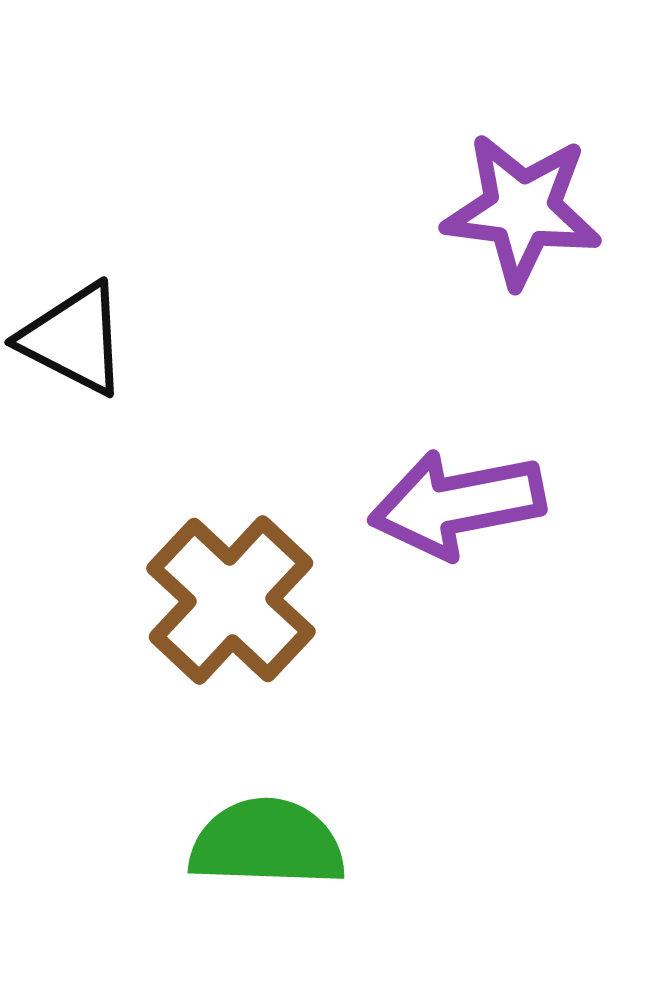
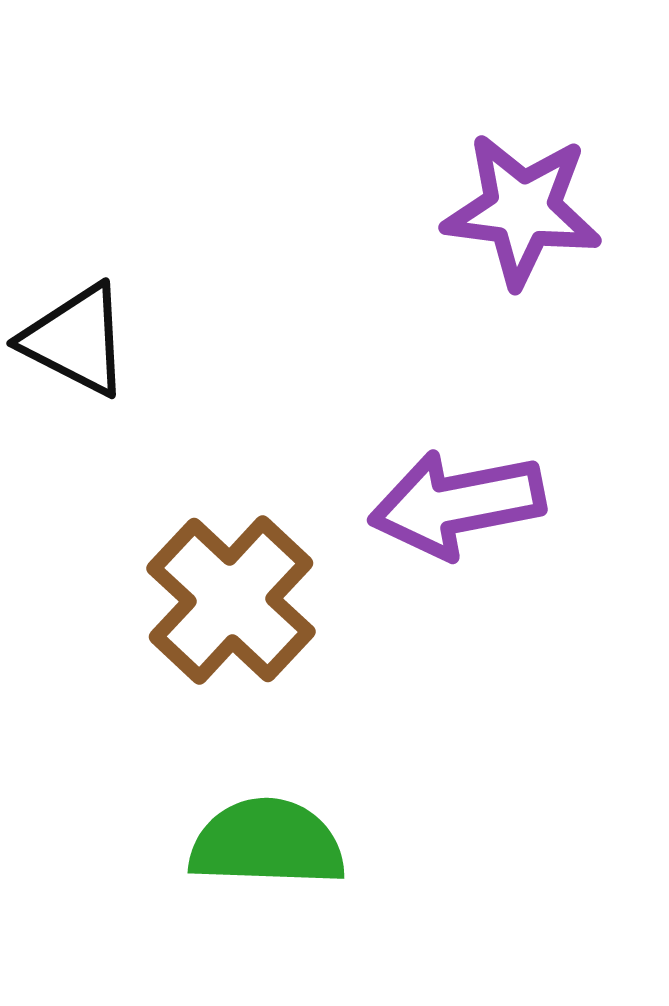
black triangle: moved 2 px right, 1 px down
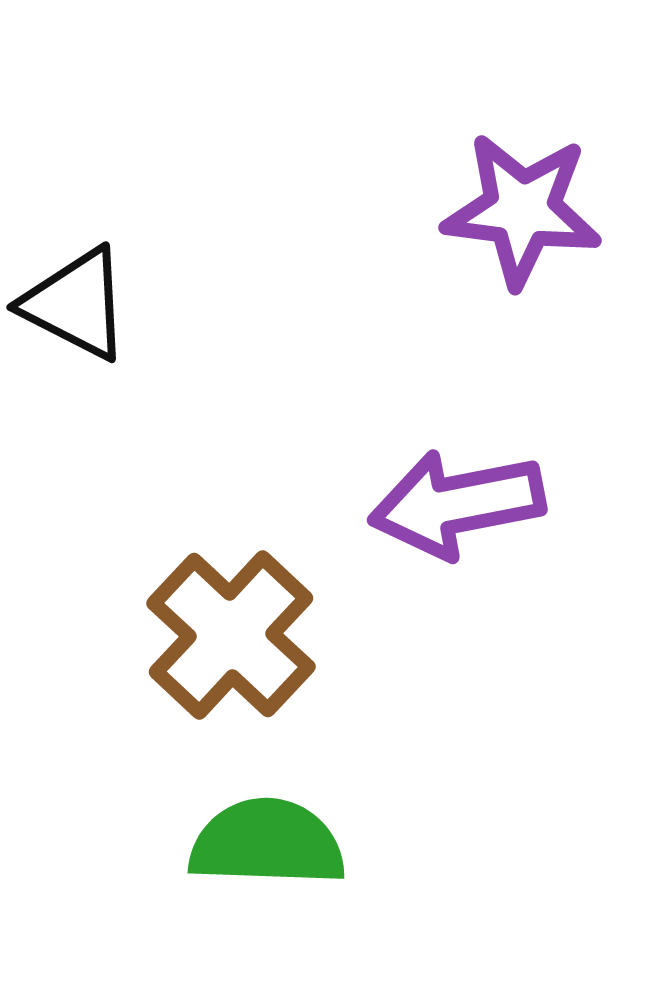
black triangle: moved 36 px up
brown cross: moved 35 px down
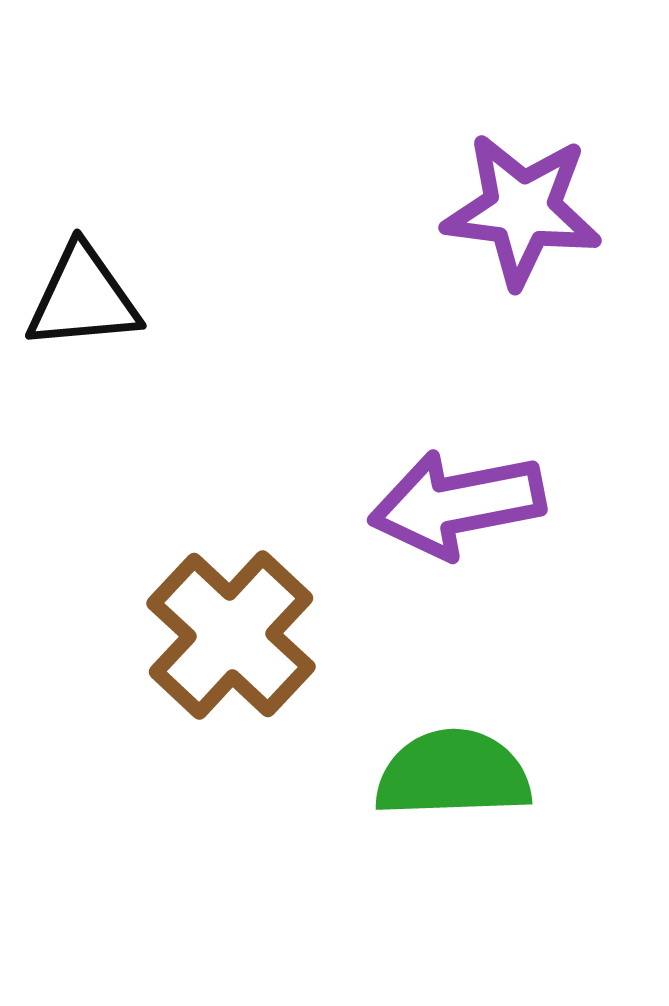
black triangle: moved 7 px right, 6 px up; rotated 32 degrees counterclockwise
green semicircle: moved 186 px right, 69 px up; rotated 4 degrees counterclockwise
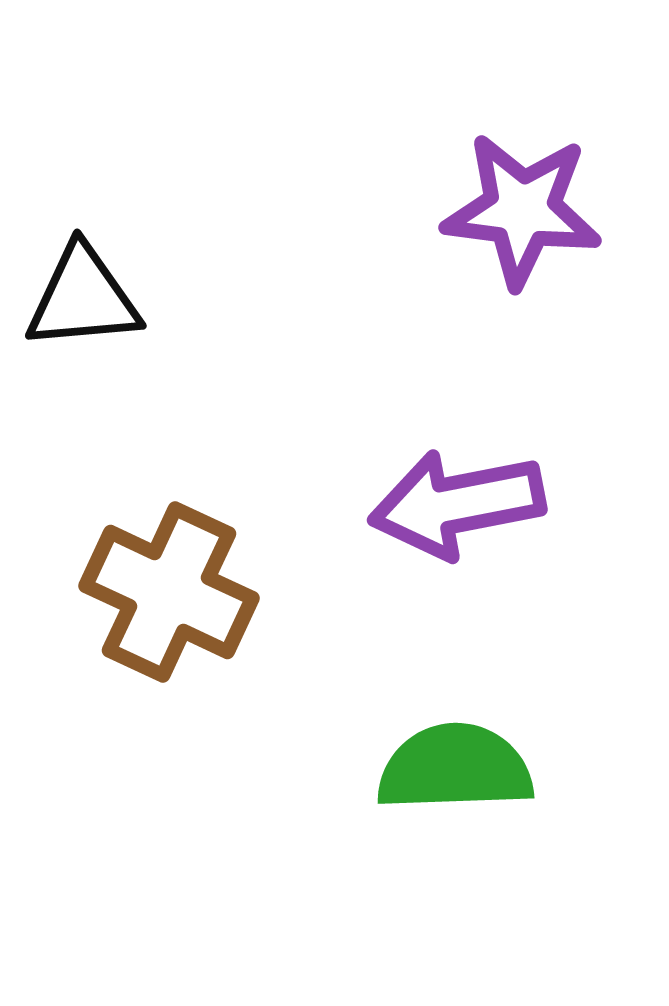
brown cross: moved 62 px left, 43 px up; rotated 18 degrees counterclockwise
green semicircle: moved 2 px right, 6 px up
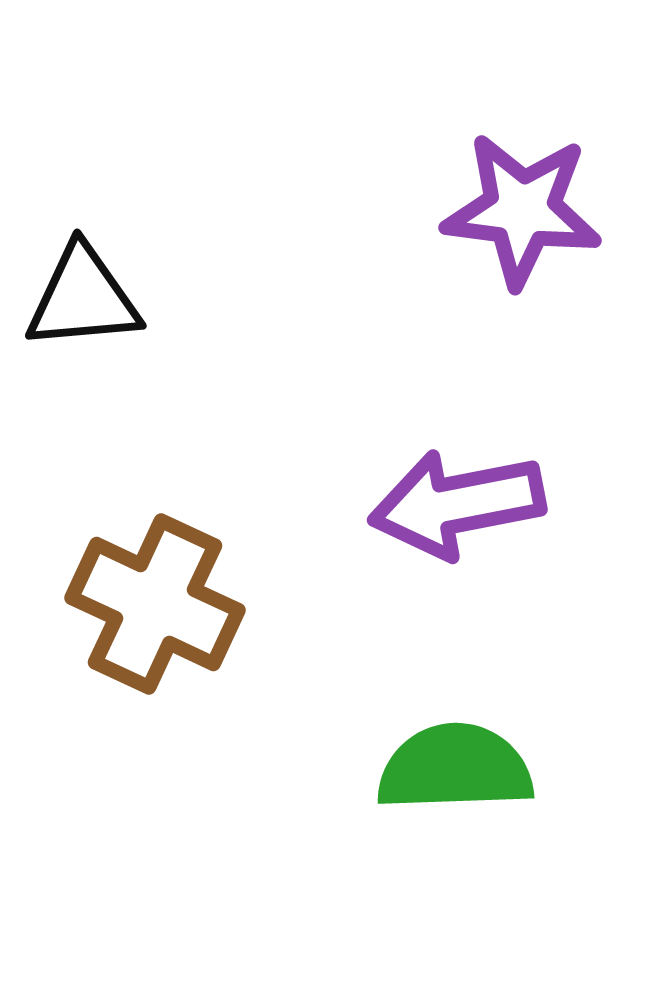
brown cross: moved 14 px left, 12 px down
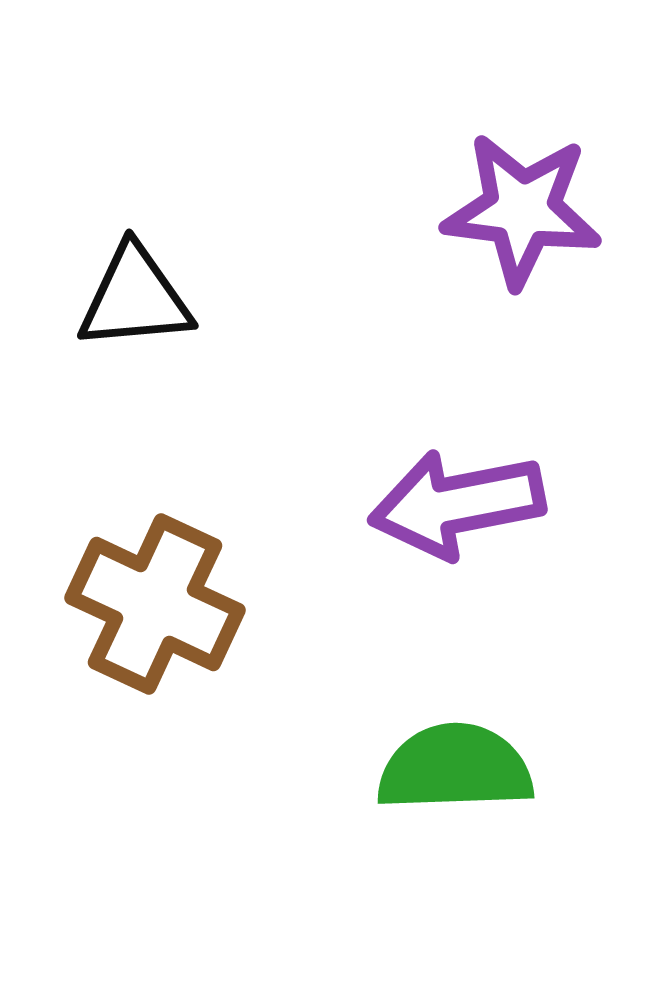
black triangle: moved 52 px right
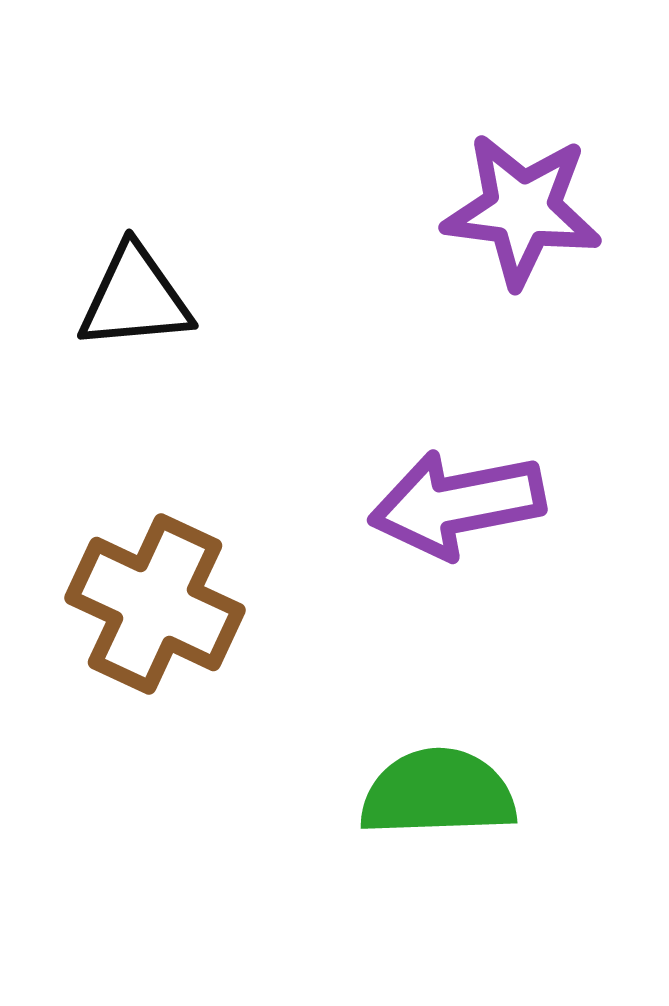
green semicircle: moved 17 px left, 25 px down
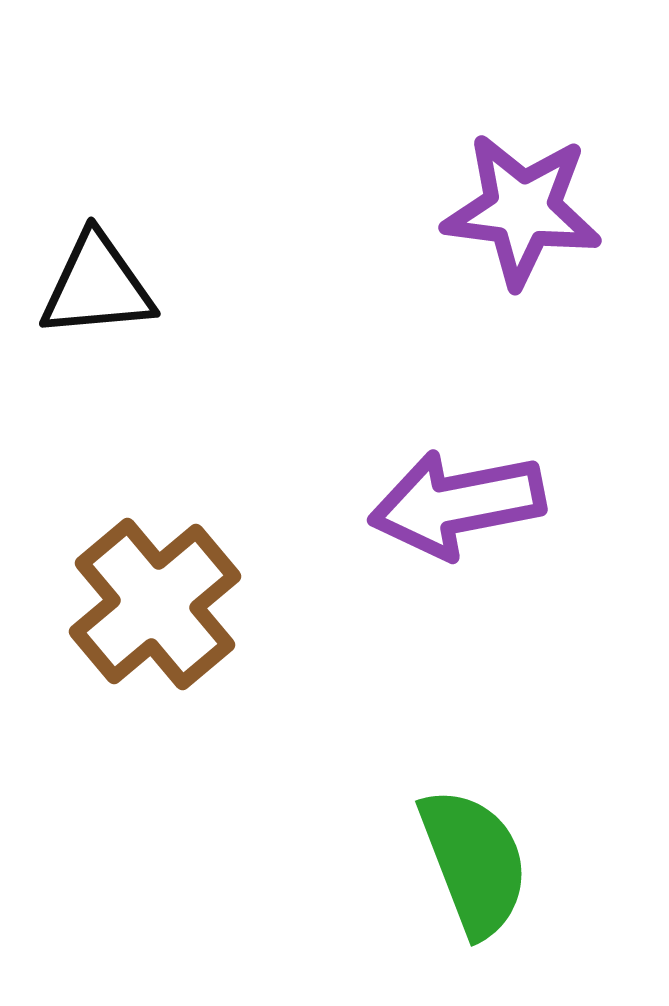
black triangle: moved 38 px left, 12 px up
brown cross: rotated 25 degrees clockwise
green semicircle: moved 36 px right, 69 px down; rotated 71 degrees clockwise
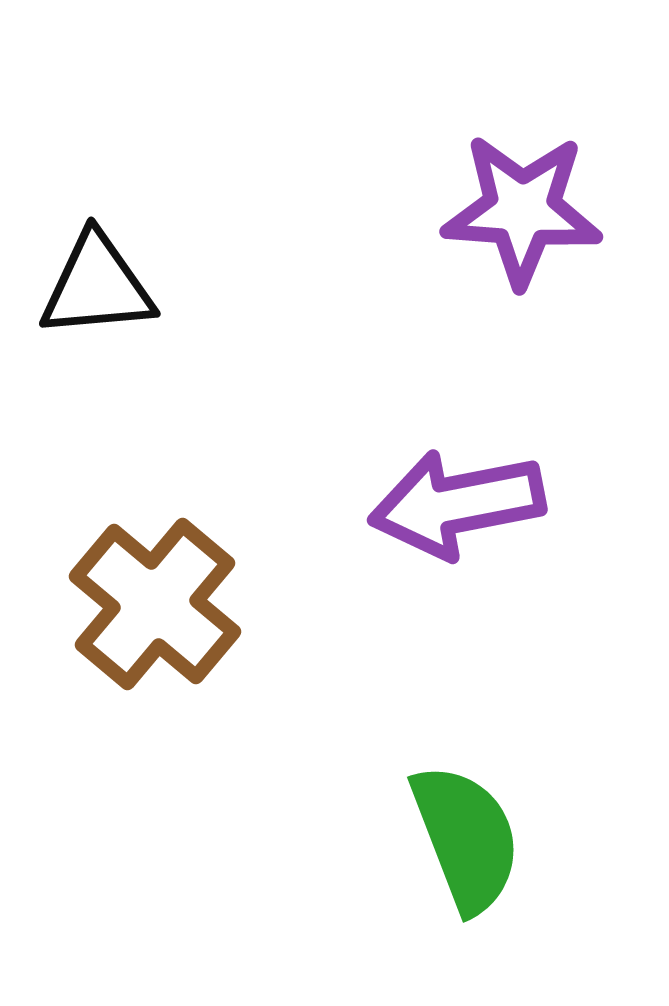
purple star: rotated 3 degrees counterclockwise
brown cross: rotated 10 degrees counterclockwise
green semicircle: moved 8 px left, 24 px up
